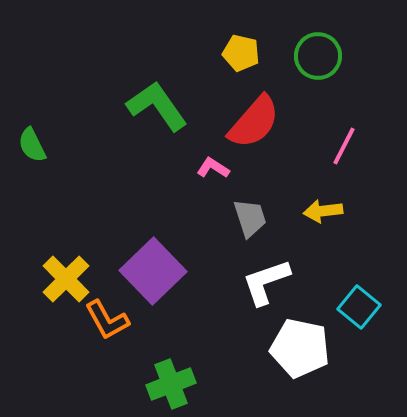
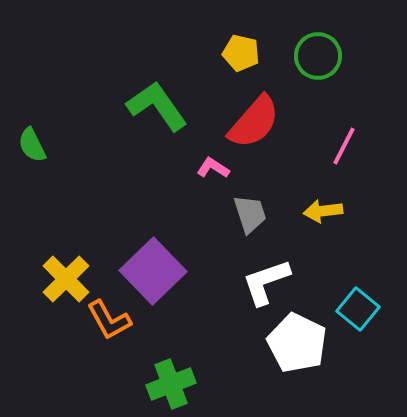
gray trapezoid: moved 4 px up
cyan square: moved 1 px left, 2 px down
orange L-shape: moved 2 px right
white pentagon: moved 3 px left, 5 px up; rotated 14 degrees clockwise
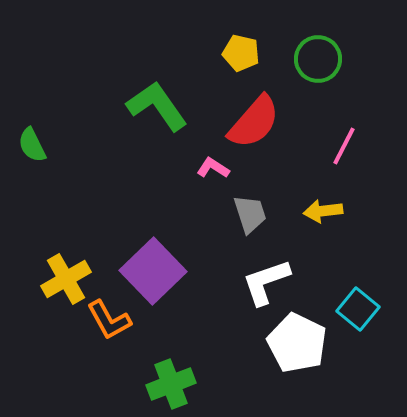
green circle: moved 3 px down
yellow cross: rotated 15 degrees clockwise
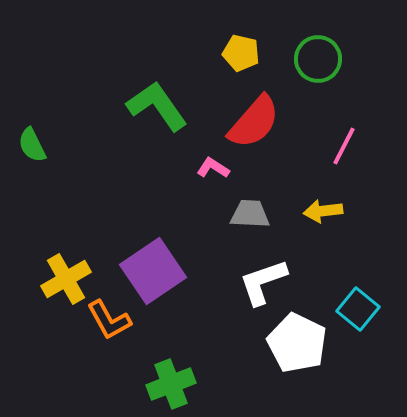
gray trapezoid: rotated 69 degrees counterclockwise
purple square: rotated 10 degrees clockwise
white L-shape: moved 3 px left
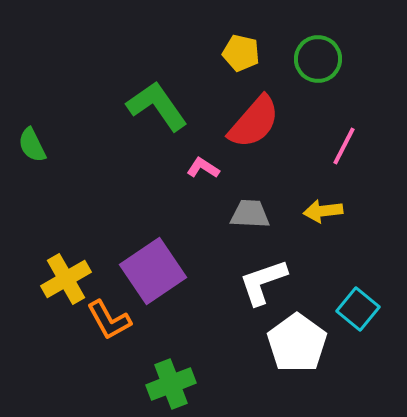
pink L-shape: moved 10 px left
white pentagon: rotated 10 degrees clockwise
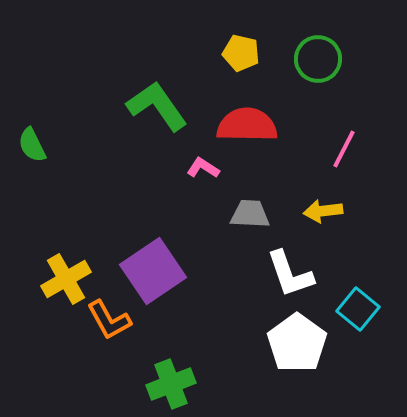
red semicircle: moved 7 px left, 3 px down; rotated 130 degrees counterclockwise
pink line: moved 3 px down
white L-shape: moved 27 px right, 8 px up; rotated 90 degrees counterclockwise
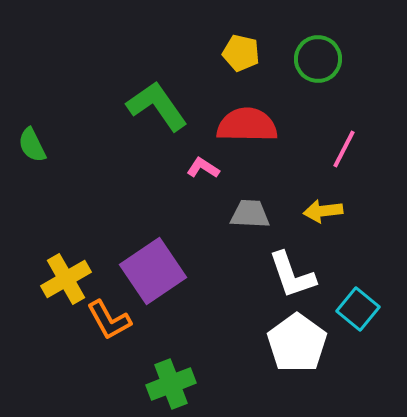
white L-shape: moved 2 px right, 1 px down
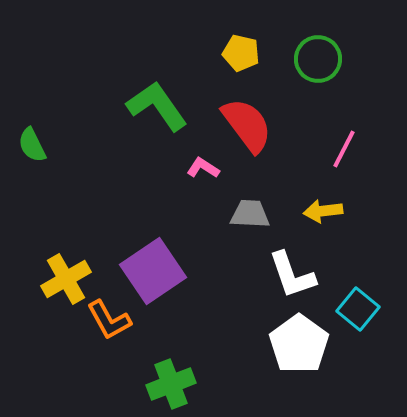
red semicircle: rotated 52 degrees clockwise
white pentagon: moved 2 px right, 1 px down
